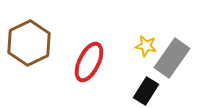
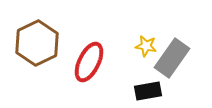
brown hexagon: moved 8 px right
black rectangle: moved 2 px right; rotated 48 degrees clockwise
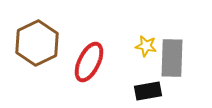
gray rectangle: rotated 33 degrees counterclockwise
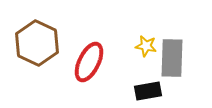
brown hexagon: rotated 9 degrees counterclockwise
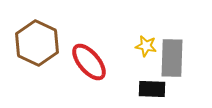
red ellipse: rotated 66 degrees counterclockwise
black rectangle: moved 4 px right, 2 px up; rotated 12 degrees clockwise
